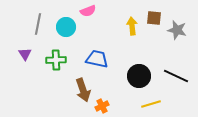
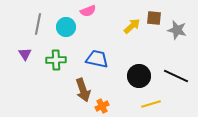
yellow arrow: rotated 54 degrees clockwise
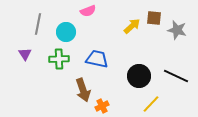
cyan circle: moved 5 px down
green cross: moved 3 px right, 1 px up
yellow line: rotated 30 degrees counterclockwise
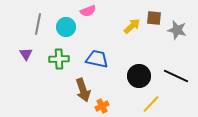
cyan circle: moved 5 px up
purple triangle: moved 1 px right
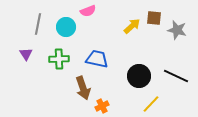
brown arrow: moved 2 px up
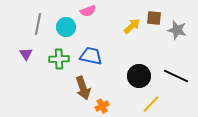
blue trapezoid: moved 6 px left, 3 px up
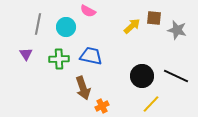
pink semicircle: rotated 49 degrees clockwise
black circle: moved 3 px right
